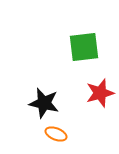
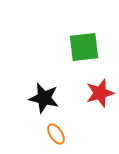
black star: moved 5 px up
orange ellipse: rotated 35 degrees clockwise
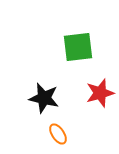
green square: moved 6 px left
orange ellipse: moved 2 px right
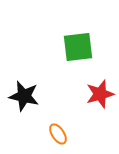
red star: moved 1 px down
black star: moved 20 px left, 2 px up
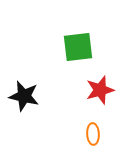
red star: moved 4 px up
orange ellipse: moved 35 px right; rotated 30 degrees clockwise
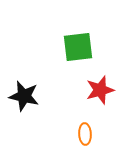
orange ellipse: moved 8 px left
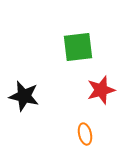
red star: moved 1 px right
orange ellipse: rotated 10 degrees counterclockwise
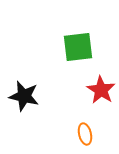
red star: rotated 24 degrees counterclockwise
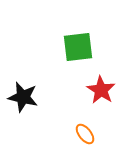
black star: moved 1 px left, 1 px down
orange ellipse: rotated 25 degrees counterclockwise
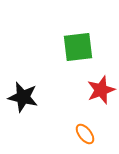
red star: rotated 20 degrees clockwise
